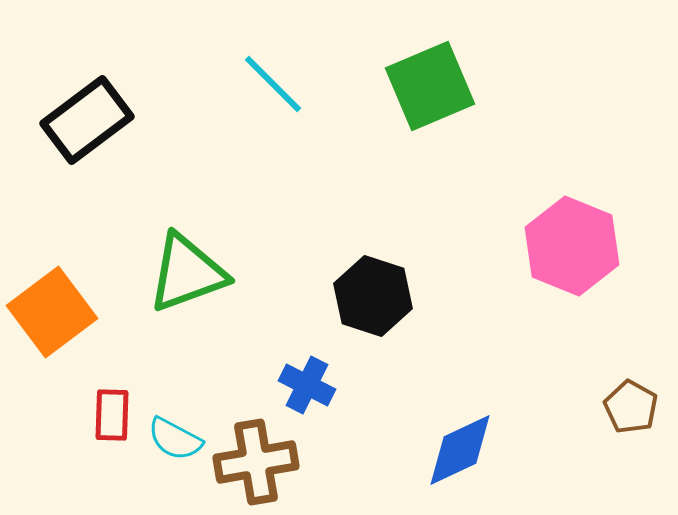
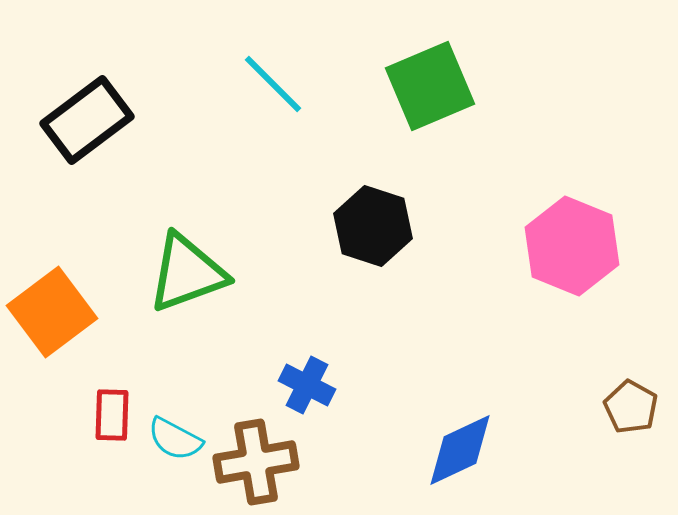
black hexagon: moved 70 px up
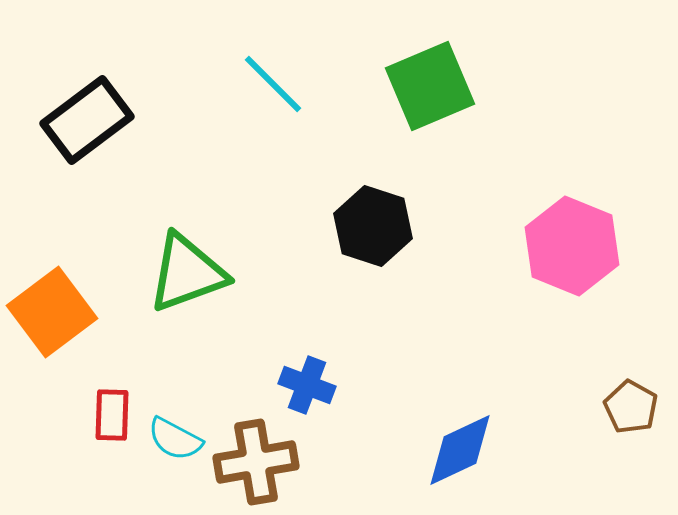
blue cross: rotated 6 degrees counterclockwise
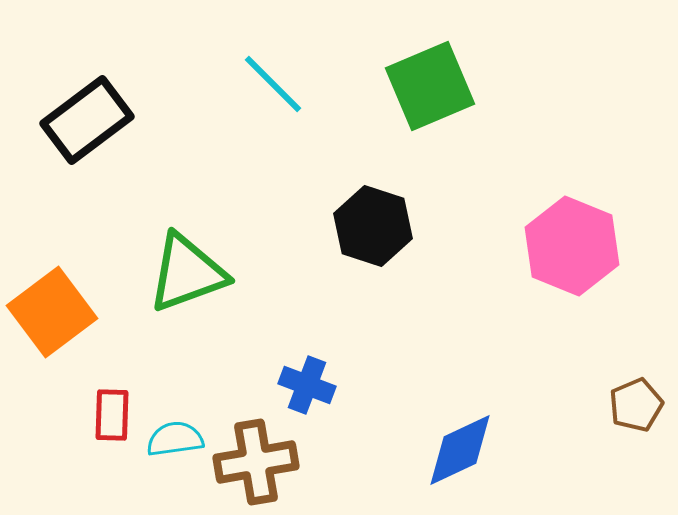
brown pentagon: moved 5 px right, 2 px up; rotated 20 degrees clockwise
cyan semicircle: rotated 144 degrees clockwise
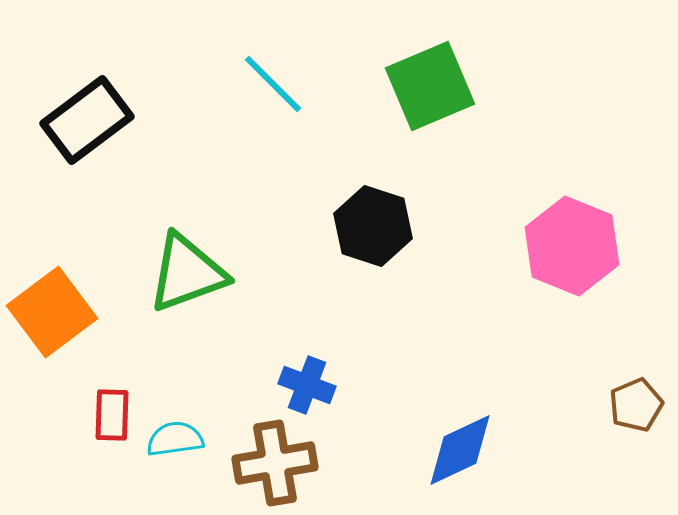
brown cross: moved 19 px right, 1 px down
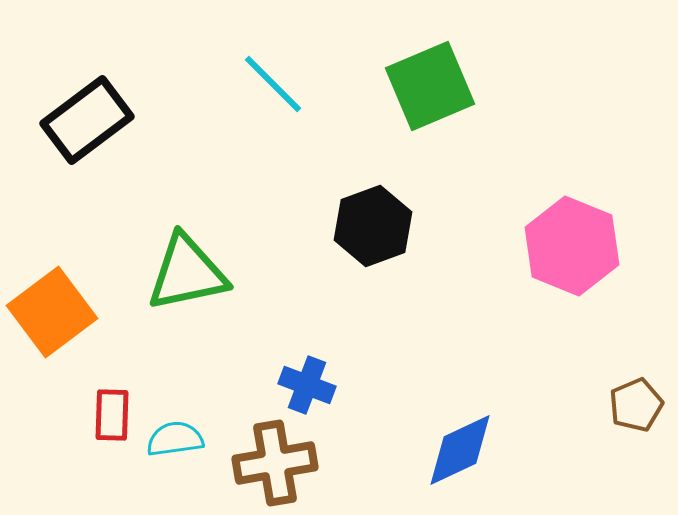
black hexagon: rotated 22 degrees clockwise
green triangle: rotated 8 degrees clockwise
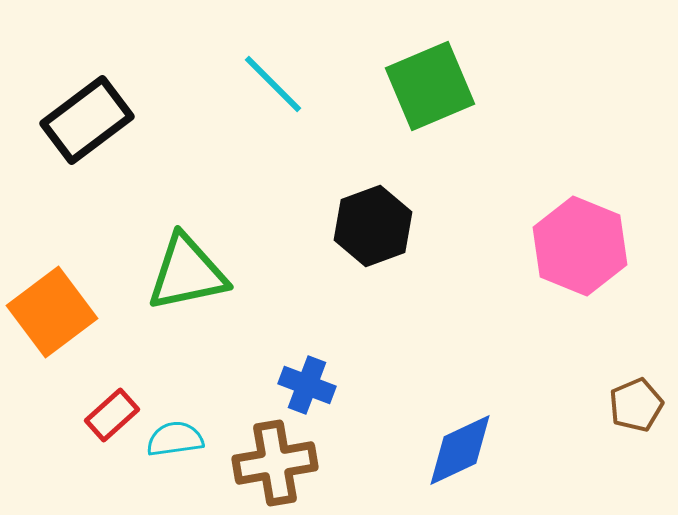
pink hexagon: moved 8 px right
red rectangle: rotated 46 degrees clockwise
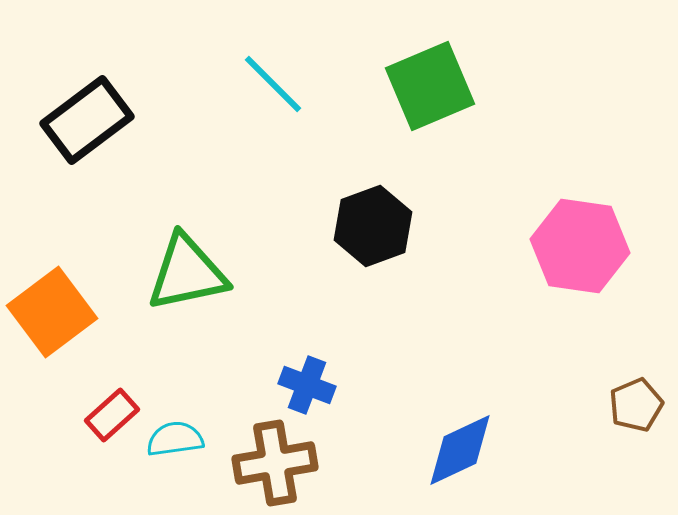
pink hexagon: rotated 14 degrees counterclockwise
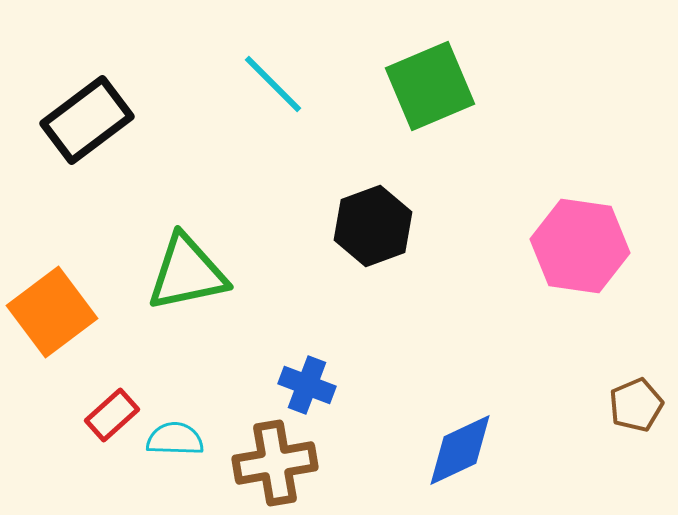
cyan semicircle: rotated 10 degrees clockwise
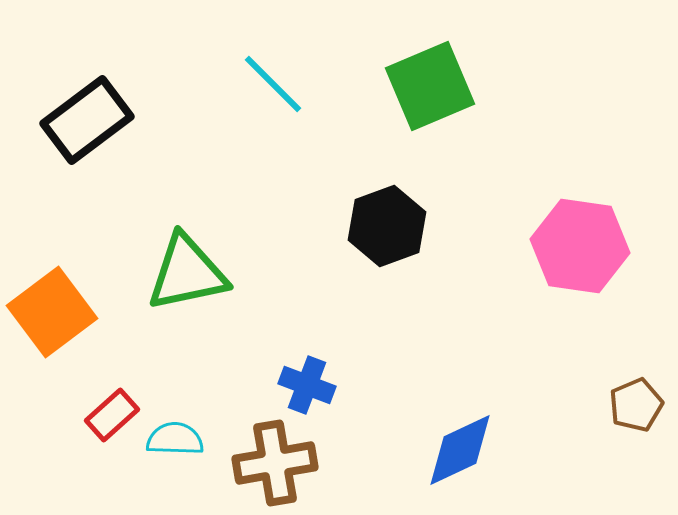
black hexagon: moved 14 px right
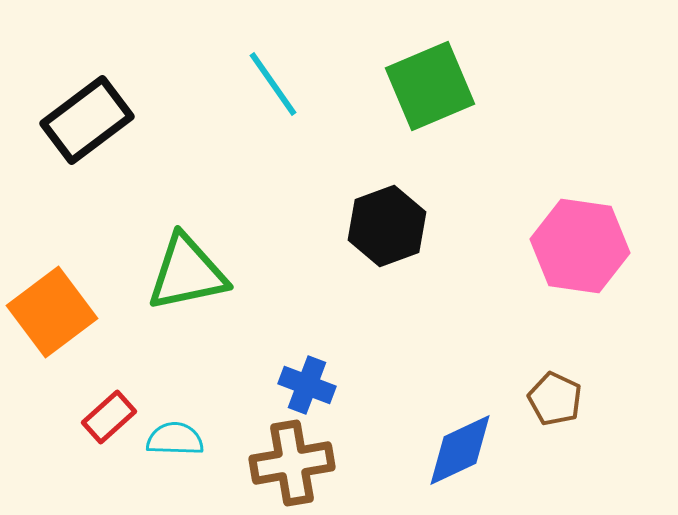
cyan line: rotated 10 degrees clockwise
brown pentagon: moved 81 px left, 6 px up; rotated 24 degrees counterclockwise
red rectangle: moved 3 px left, 2 px down
brown cross: moved 17 px right
